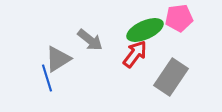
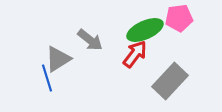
gray rectangle: moved 1 px left, 4 px down; rotated 9 degrees clockwise
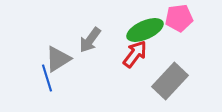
gray arrow: rotated 88 degrees clockwise
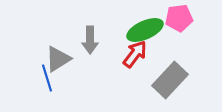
gray arrow: rotated 36 degrees counterclockwise
gray rectangle: moved 1 px up
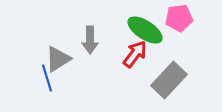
green ellipse: rotated 57 degrees clockwise
gray rectangle: moved 1 px left
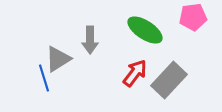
pink pentagon: moved 14 px right, 1 px up
red arrow: moved 19 px down
blue line: moved 3 px left
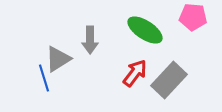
pink pentagon: rotated 12 degrees clockwise
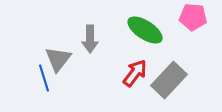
gray arrow: moved 1 px up
gray triangle: rotated 20 degrees counterclockwise
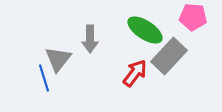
gray rectangle: moved 24 px up
